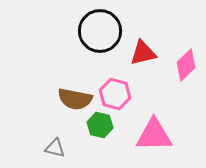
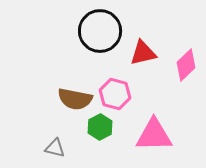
green hexagon: moved 2 px down; rotated 20 degrees clockwise
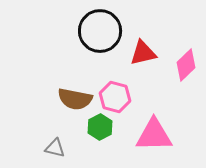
pink hexagon: moved 3 px down
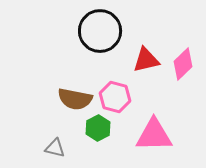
red triangle: moved 3 px right, 7 px down
pink diamond: moved 3 px left, 1 px up
green hexagon: moved 2 px left, 1 px down
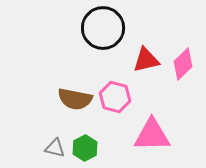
black circle: moved 3 px right, 3 px up
green hexagon: moved 13 px left, 20 px down
pink triangle: moved 2 px left
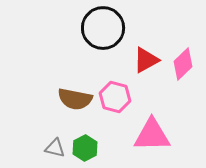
red triangle: rotated 16 degrees counterclockwise
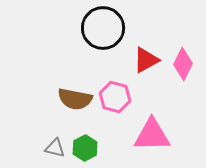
pink diamond: rotated 20 degrees counterclockwise
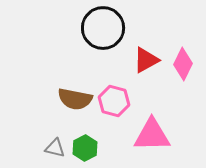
pink hexagon: moved 1 px left, 4 px down
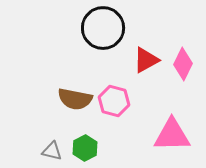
pink triangle: moved 20 px right
gray triangle: moved 3 px left, 3 px down
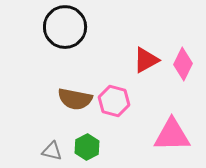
black circle: moved 38 px left, 1 px up
green hexagon: moved 2 px right, 1 px up
